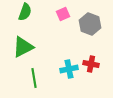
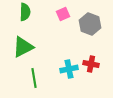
green semicircle: rotated 18 degrees counterclockwise
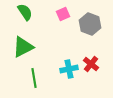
green semicircle: rotated 36 degrees counterclockwise
red cross: rotated 28 degrees clockwise
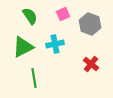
green semicircle: moved 5 px right, 4 px down
cyan cross: moved 14 px left, 25 px up
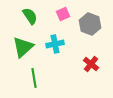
green triangle: rotated 15 degrees counterclockwise
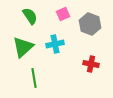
red cross: rotated 28 degrees counterclockwise
